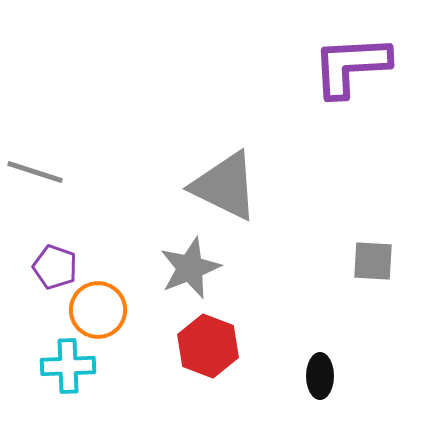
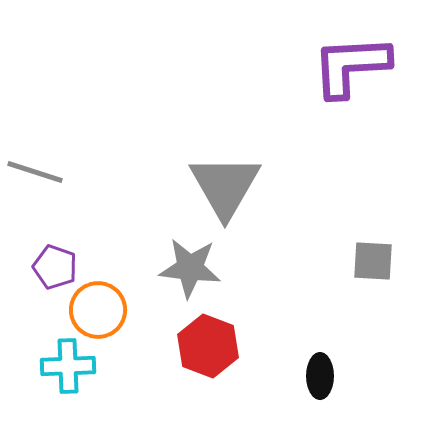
gray triangle: rotated 34 degrees clockwise
gray star: rotated 28 degrees clockwise
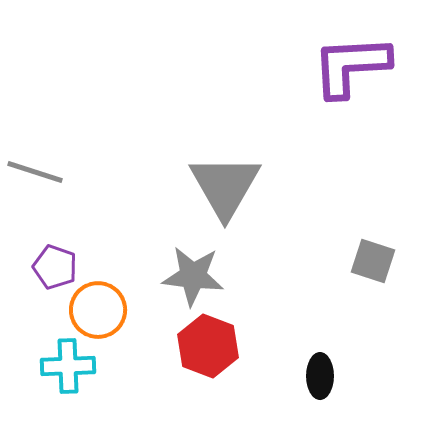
gray square: rotated 15 degrees clockwise
gray star: moved 3 px right, 8 px down
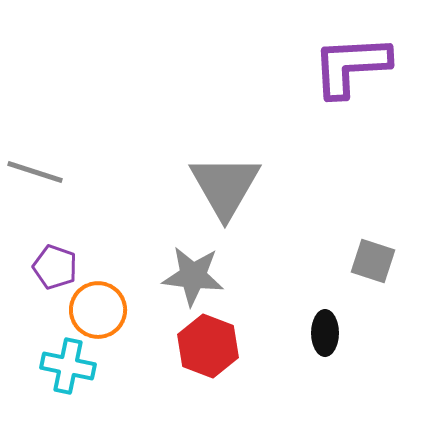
cyan cross: rotated 14 degrees clockwise
black ellipse: moved 5 px right, 43 px up
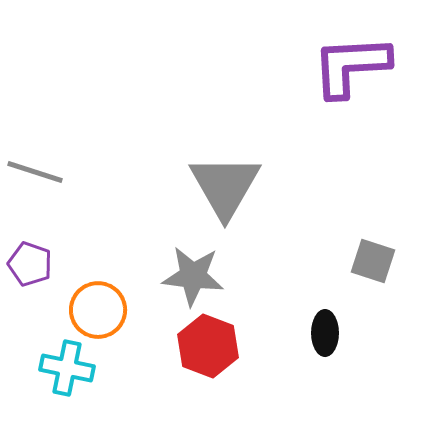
purple pentagon: moved 25 px left, 3 px up
cyan cross: moved 1 px left, 2 px down
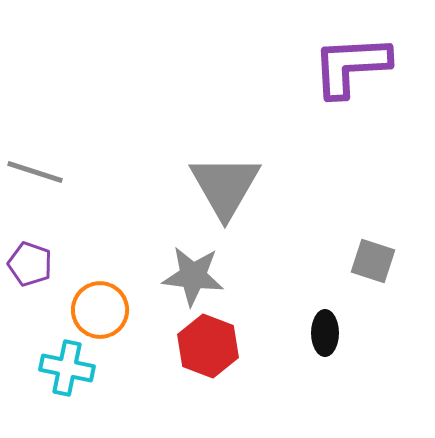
orange circle: moved 2 px right
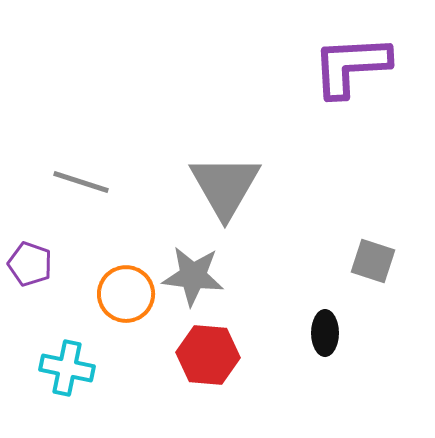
gray line: moved 46 px right, 10 px down
orange circle: moved 26 px right, 16 px up
red hexagon: moved 9 px down; rotated 16 degrees counterclockwise
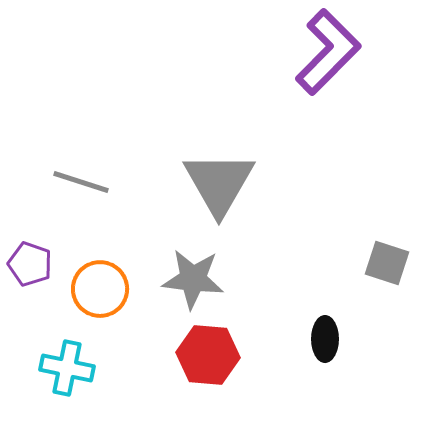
purple L-shape: moved 23 px left, 14 px up; rotated 138 degrees clockwise
gray triangle: moved 6 px left, 3 px up
gray square: moved 14 px right, 2 px down
gray star: moved 3 px down
orange circle: moved 26 px left, 5 px up
black ellipse: moved 6 px down
